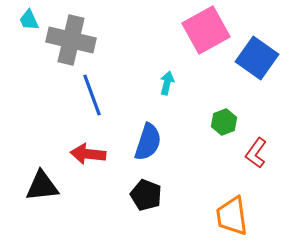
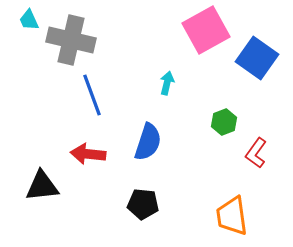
black pentagon: moved 3 px left, 9 px down; rotated 16 degrees counterclockwise
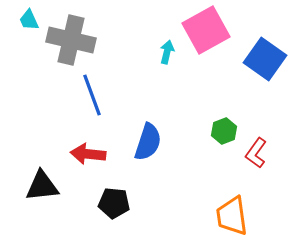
blue square: moved 8 px right, 1 px down
cyan arrow: moved 31 px up
green hexagon: moved 9 px down
black pentagon: moved 29 px left, 1 px up
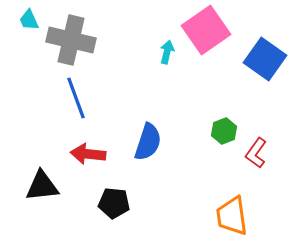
pink square: rotated 6 degrees counterclockwise
blue line: moved 16 px left, 3 px down
